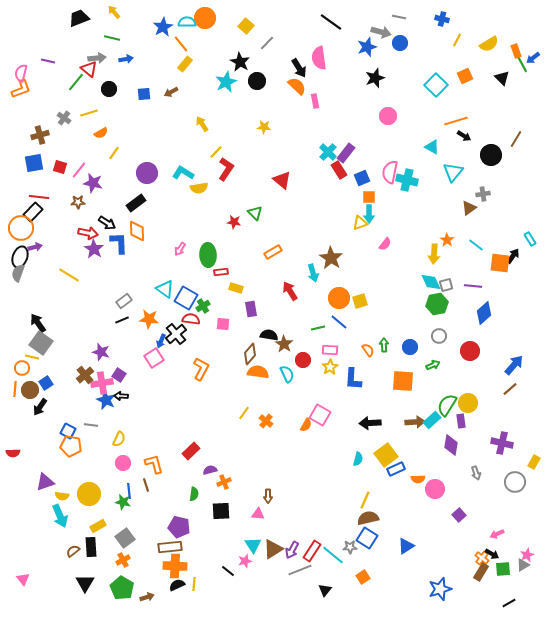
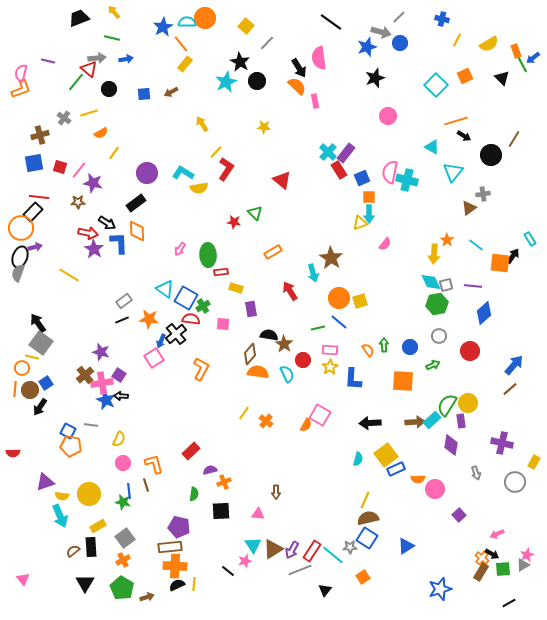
gray line at (399, 17): rotated 56 degrees counterclockwise
brown line at (516, 139): moved 2 px left
brown arrow at (268, 496): moved 8 px right, 4 px up
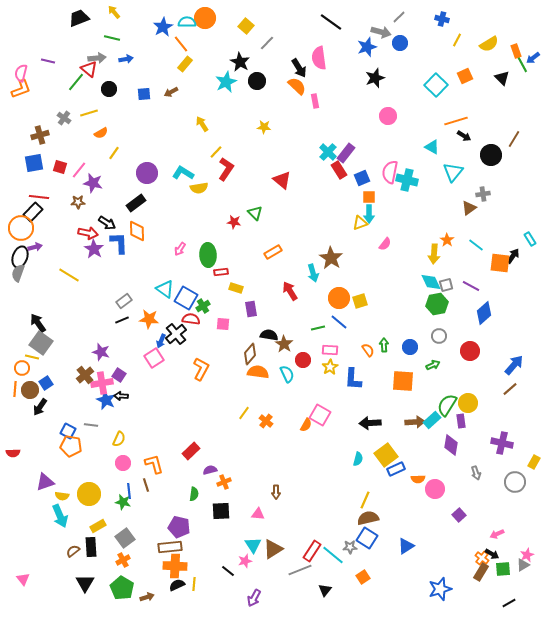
purple line at (473, 286): moved 2 px left; rotated 24 degrees clockwise
purple arrow at (292, 550): moved 38 px left, 48 px down
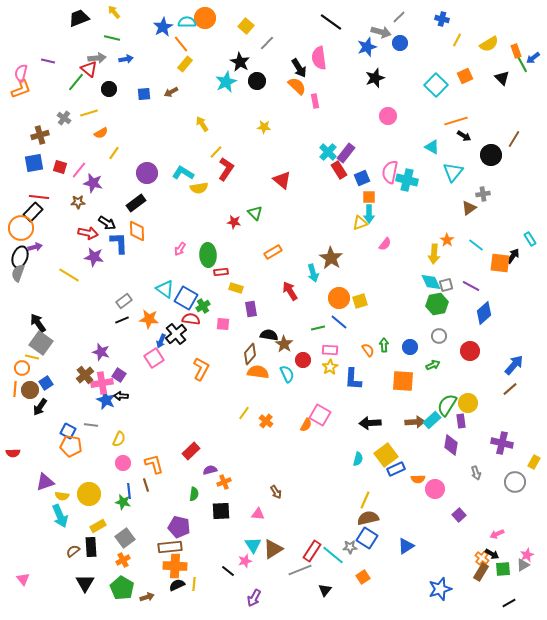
purple star at (94, 249): moved 8 px down; rotated 24 degrees counterclockwise
brown arrow at (276, 492): rotated 32 degrees counterclockwise
